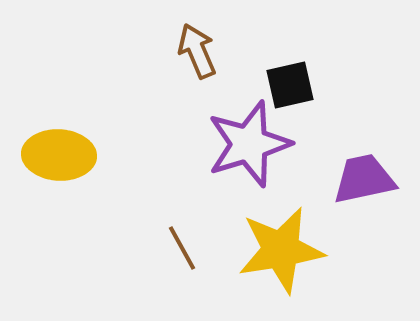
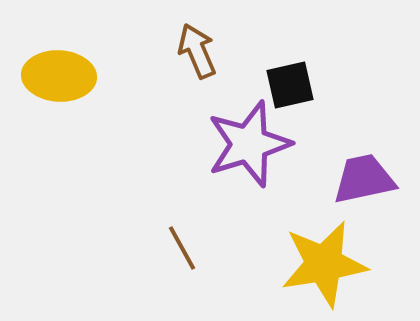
yellow ellipse: moved 79 px up
yellow star: moved 43 px right, 14 px down
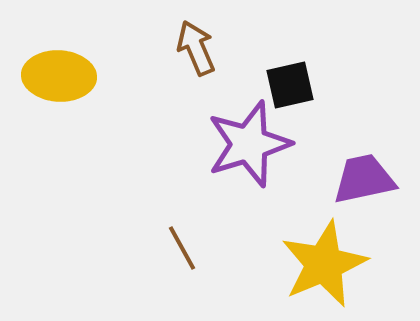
brown arrow: moved 1 px left, 3 px up
yellow star: rotated 14 degrees counterclockwise
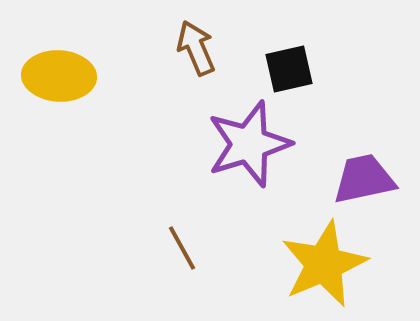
black square: moved 1 px left, 16 px up
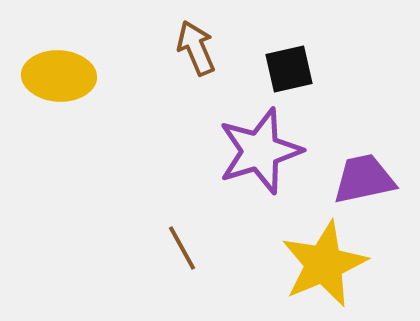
purple star: moved 11 px right, 7 px down
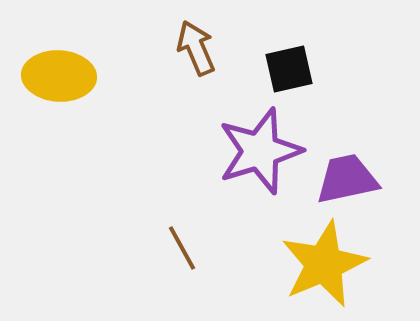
purple trapezoid: moved 17 px left
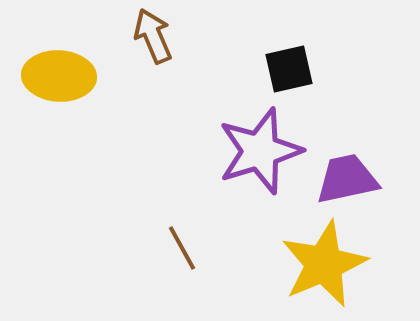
brown arrow: moved 43 px left, 12 px up
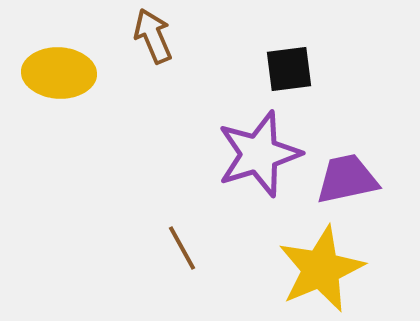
black square: rotated 6 degrees clockwise
yellow ellipse: moved 3 px up
purple star: moved 1 px left, 3 px down
yellow star: moved 3 px left, 5 px down
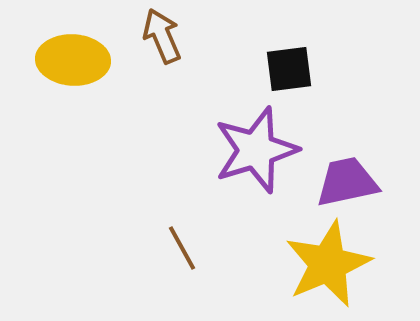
brown arrow: moved 9 px right
yellow ellipse: moved 14 px right, 13 px up
purple star: moved 3 px left, 4 px up
purple trapezoid: moved 3 px down
yellow star: moved 7 px right, 5 px up
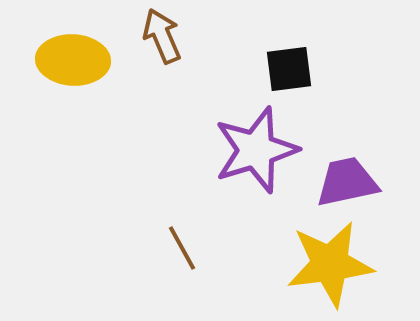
yellow star: moved 2 px right; rotated 16 degrees clockwise
